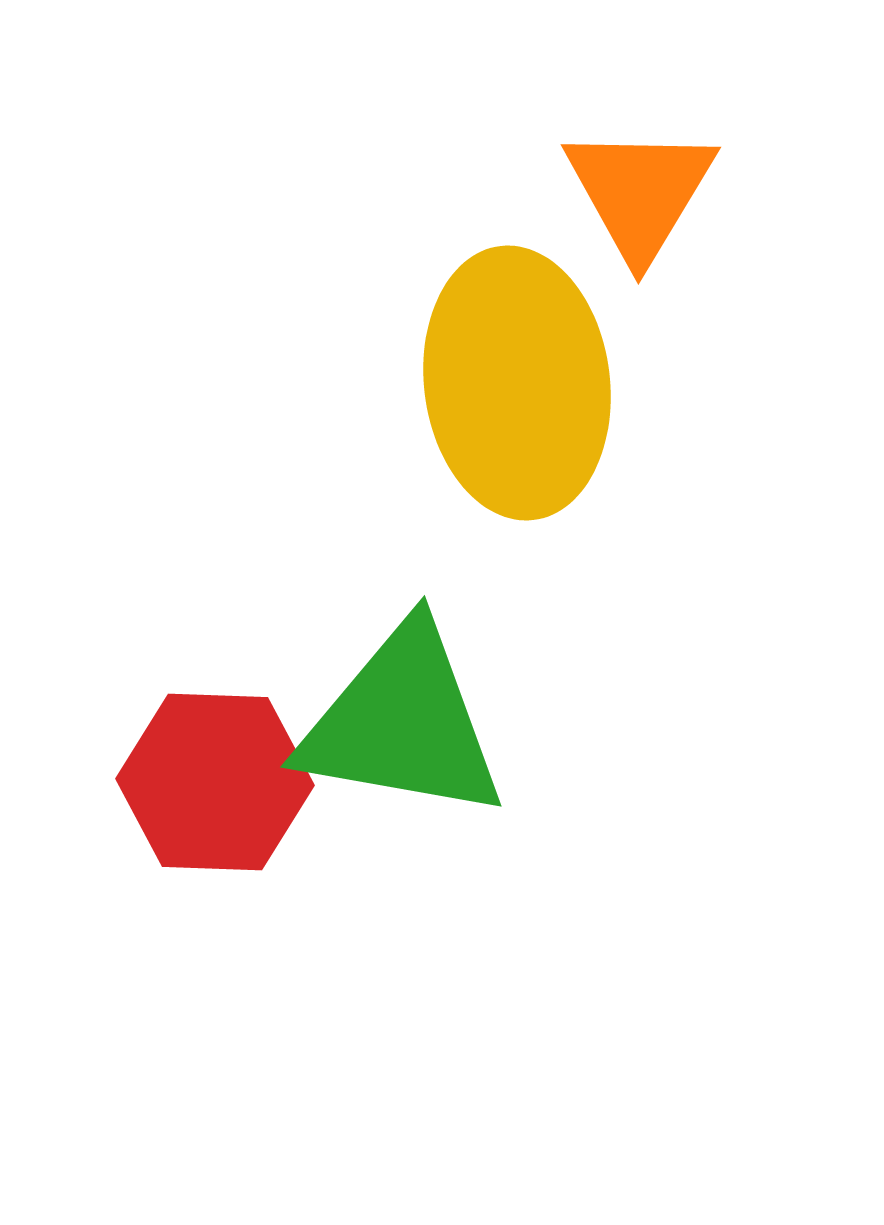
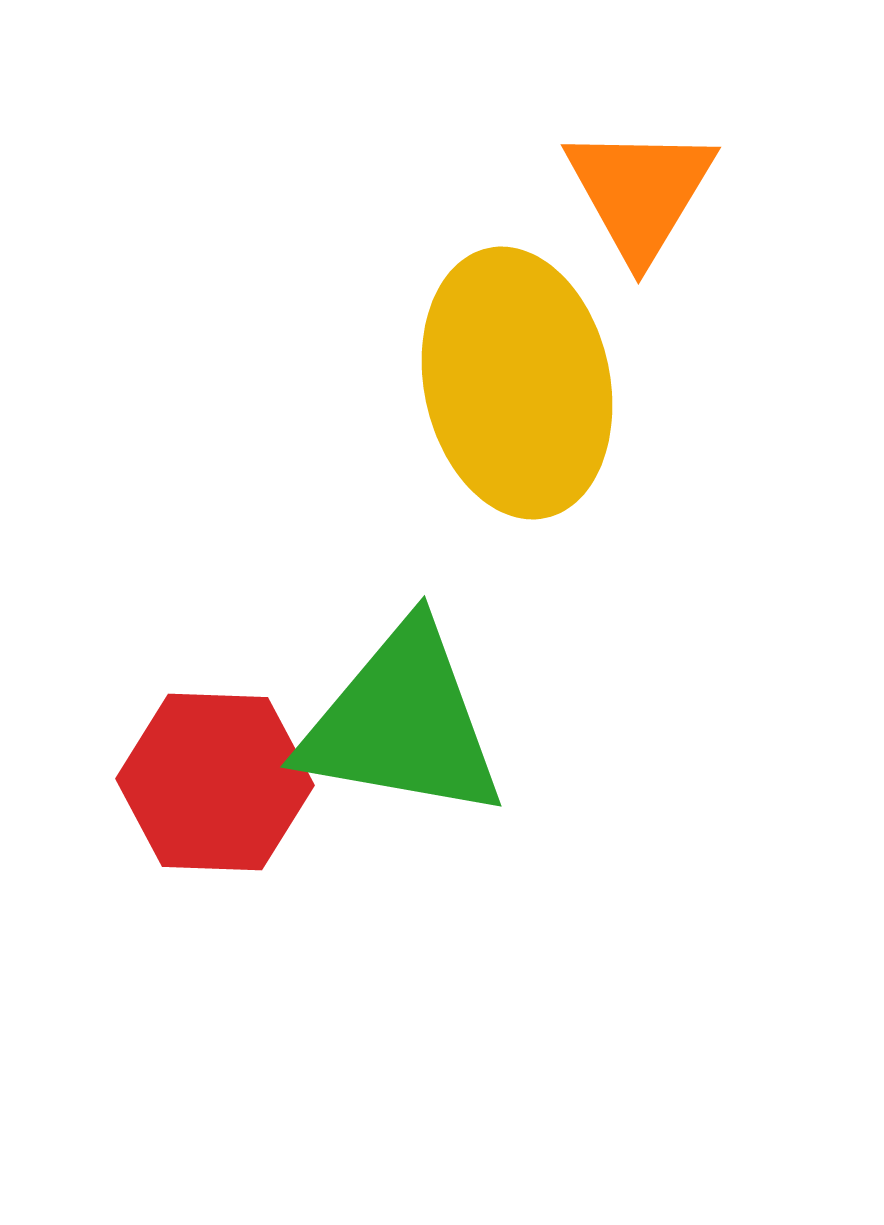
yellow ellipse: rotated 5 degrees counterclockwise
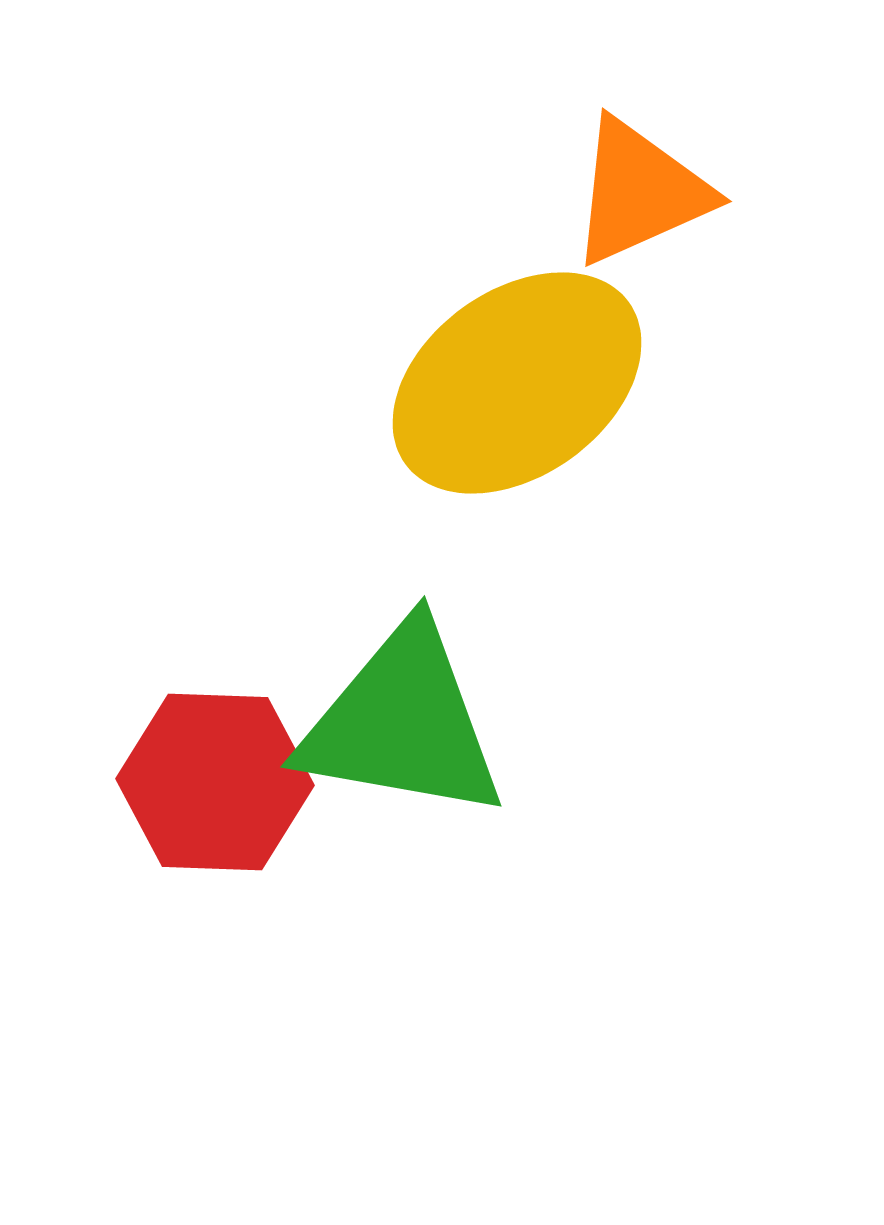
orange triangle: rotated 35 degrees clockwise
yellow ellipse: rotated 66 degrees clockwise
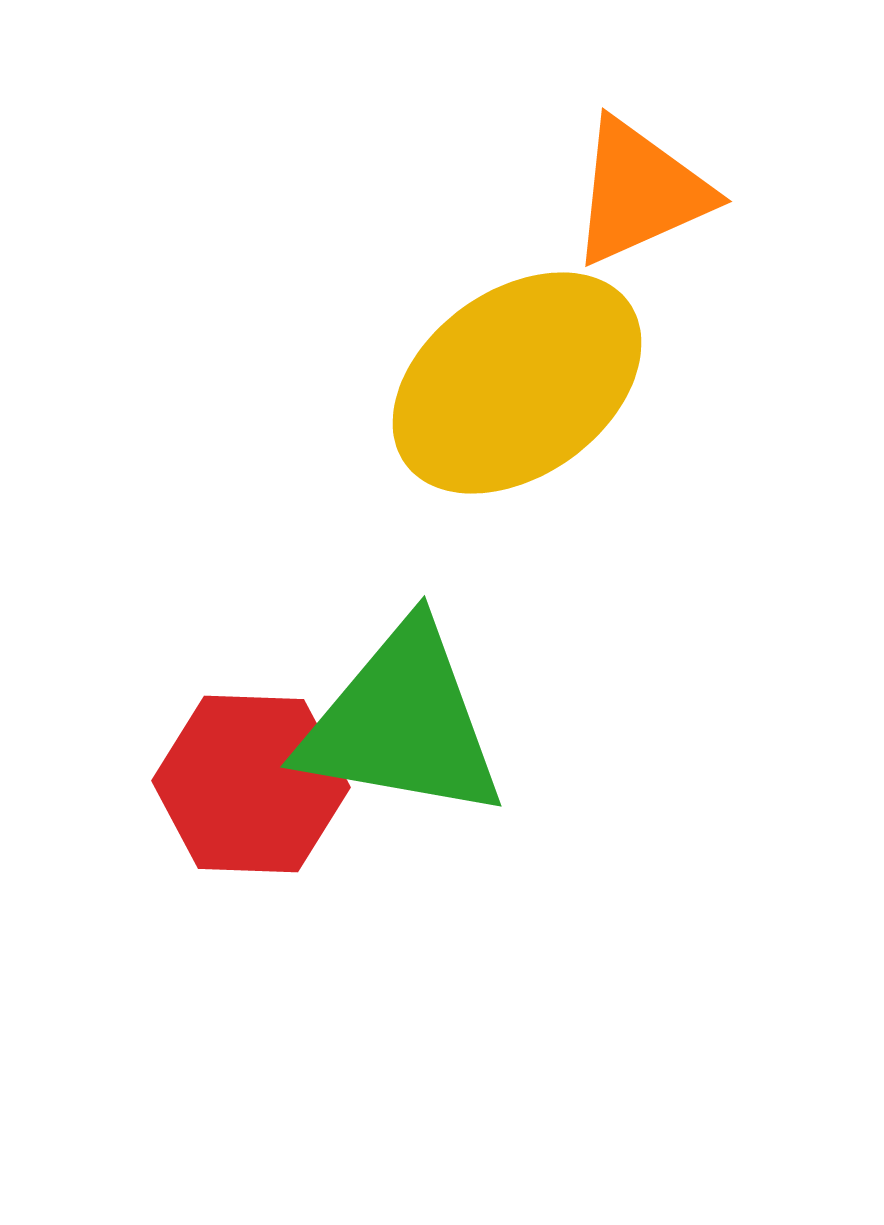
red hexagon: moved 36 px right, 2 px down
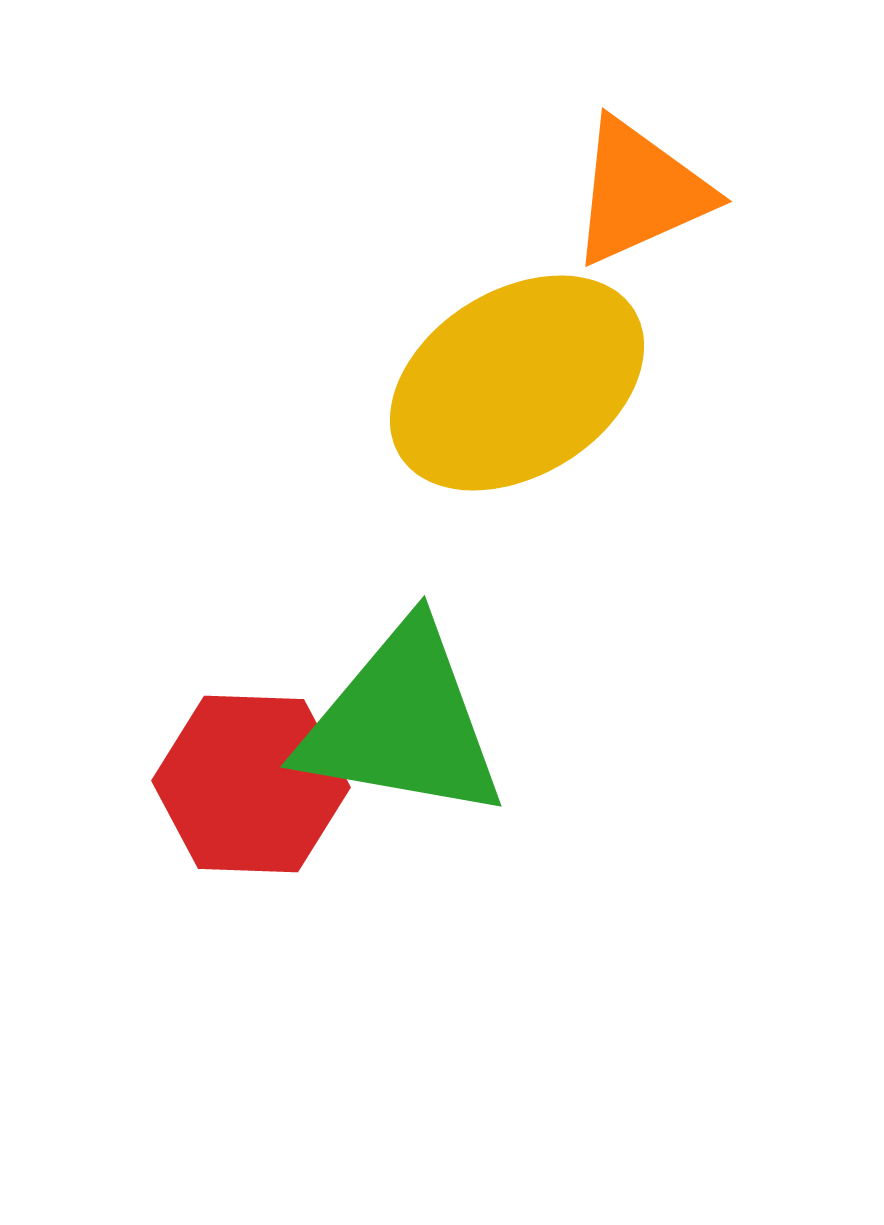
yellow ellipse: rotated 4 degrees clockwise
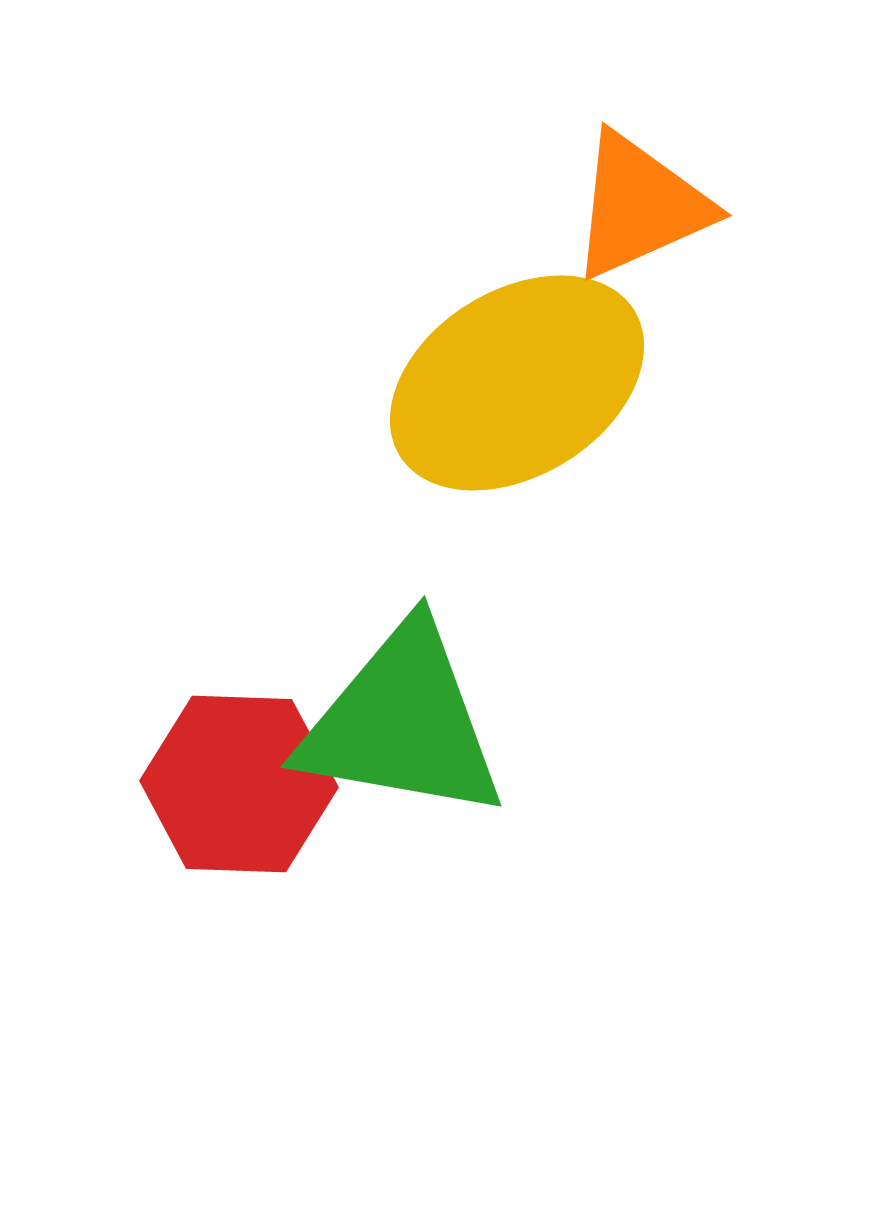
orange triangle: moved 14 px down
red hexagon: moved 12 px left
